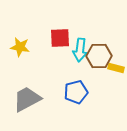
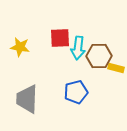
cyan arrow: moved 2 px left, 2 px up
gray trapezoid: rotated 60 degrees counterclockwise
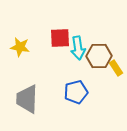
cyan arrow: rotated 15 degrees counterclockwise
yellow rectangle: rotated 42 degrees clockwise
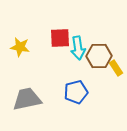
gray trapezoid: rotated 76 degrees clockwise
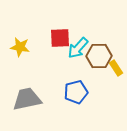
cyan arrow: rotated 50 degrees clockwise
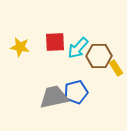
red square: moved 5 px left, 4 px down
gray trapezoid: moved 27 px right, 2 px up
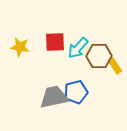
yellow rectangle: moved 1 px left, 2 px up
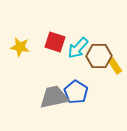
red square: rotated 20 degrees clockwise
blue pentagon: rotated 25 degrees counterclockwise
